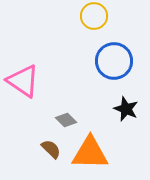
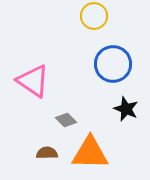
blue circle: moved 1 px left, 3 px down
pink triangle: moved 10 px right
brown semicircle: moved 4 px left, 4 px down; rotated 45 degrees counterclockwise
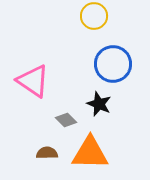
black star: moved 27 px left, 5 px up
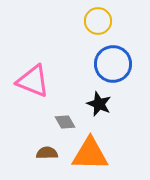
yellow circle: moved 4 px right, 5 px down
pink triangle: rotated 12 degrees counterclockwise
gray diamond: moved 1 px left, 2 px down; rotated 15 degrees clockwise
orange triangle: moved 1 px down
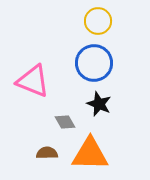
blue circle: moved 19 px left, 1 px up
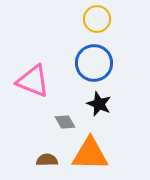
yellow circle: moved 1 px left, 2 px up
brown semicircle: moved 7 px down
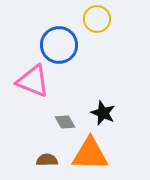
blue circle: moved 35 px left, 18 px up
black star: moved 4 px right, 9 px down
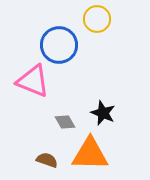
brown semicircle: rotated 20 degrees clockwise
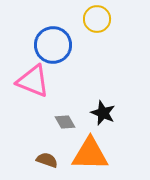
blue circle: moved 6 px left
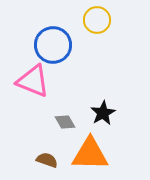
yellow circle: moved 1 px down
black star: rotated 20 degrees clockwise
